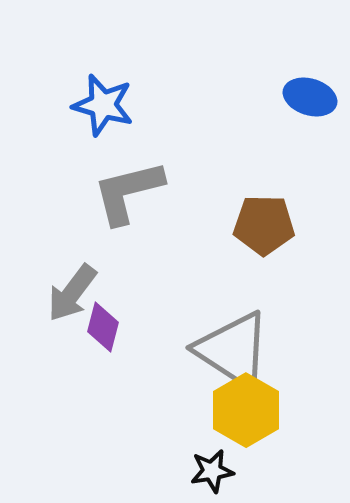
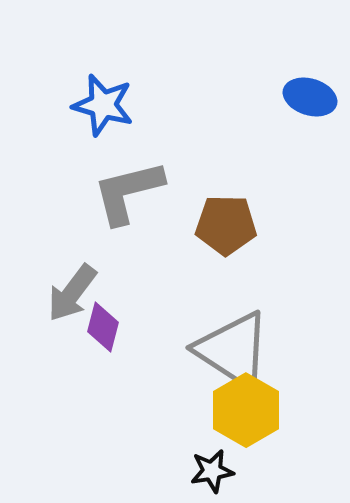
brown pentagon: moved 38 px left
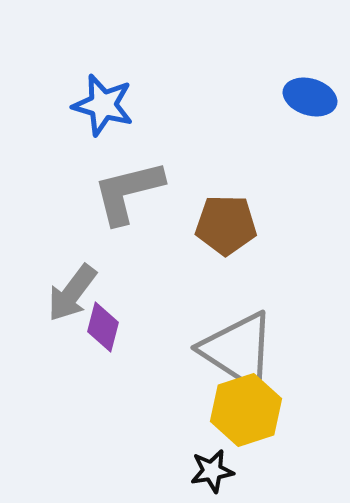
gray triangle: moved 5 px right
yellow hexagon: rotated 12 degrees clockwise
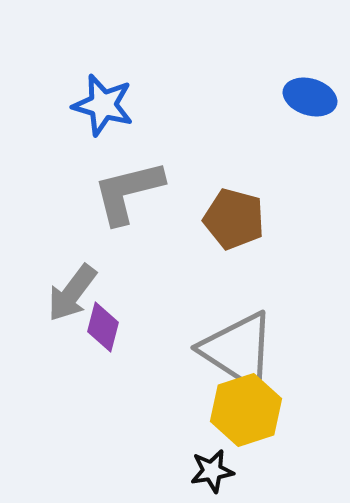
brown pentagon: moved 8 px right, 6 px up; rotated 14 degrees clockwise
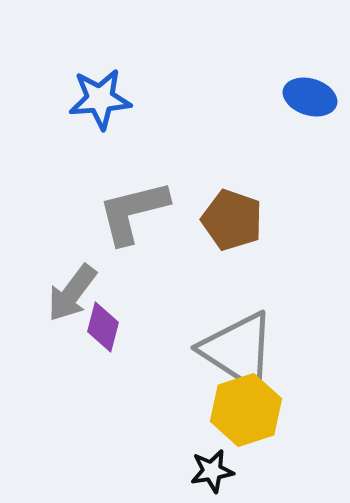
blue star: moved 3 px left, 6 px up; rotated 20 degrees counterclockwise
gray L-shape: moved 5 px right, 20 px down
brown pentagon: moved 2 px left, 1 px down; rotated 4 degrees clockwise
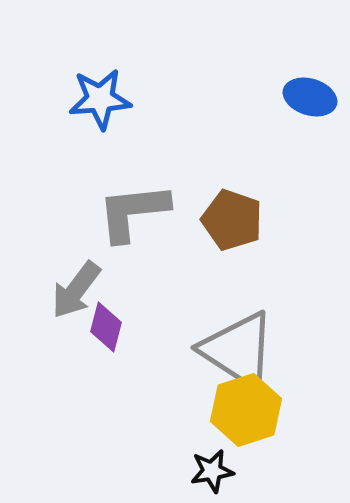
gray L-shape: rotated 8 degrees clockwise
gray arrow: moved 4 px right, 3 px up
purple diamond: moved 3 px right
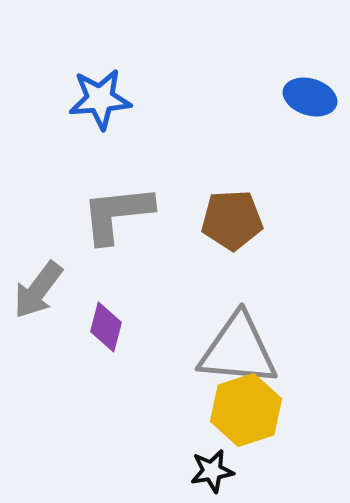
gray L-shape: moved 16 px left, 2 px down
brown pentagon: rotated 22 degrees counterclockwise
gray arrow: moved 38 px left
gray triangle: rotated 28 degrees counterclockwise
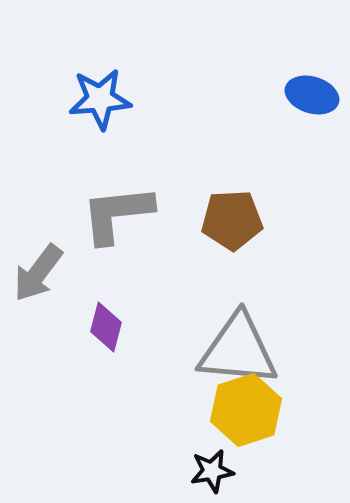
blue ellipse: moved 2 px right, 2 px up
gray arrow: moved 17 px up
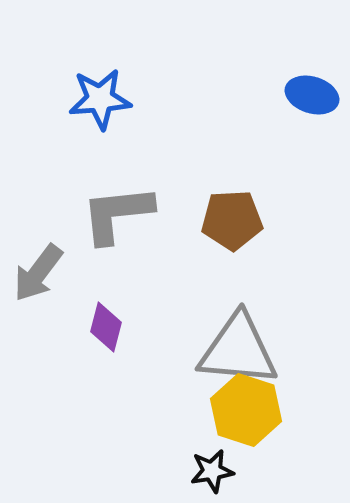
yellow hexagon: rotated 24 degrees counterclockwise
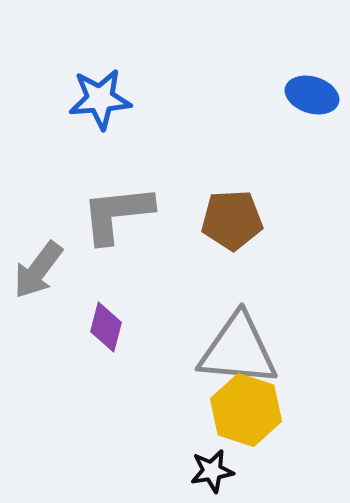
gray arrow: moved 3 px up
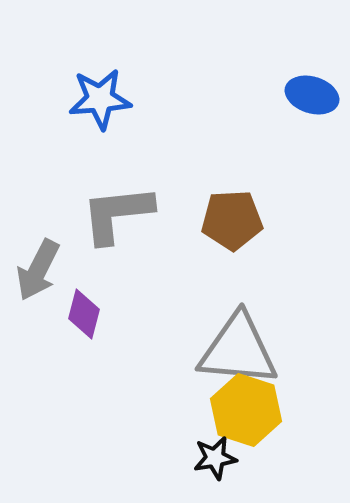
gray arrow: rotated 10 degrees counterclockwise
purple diamond: moved 22 px left, 13 px up
black star: moved 3 px right, 13 px up
